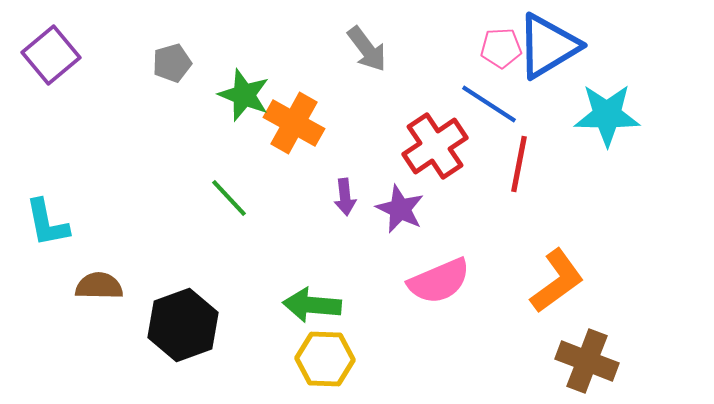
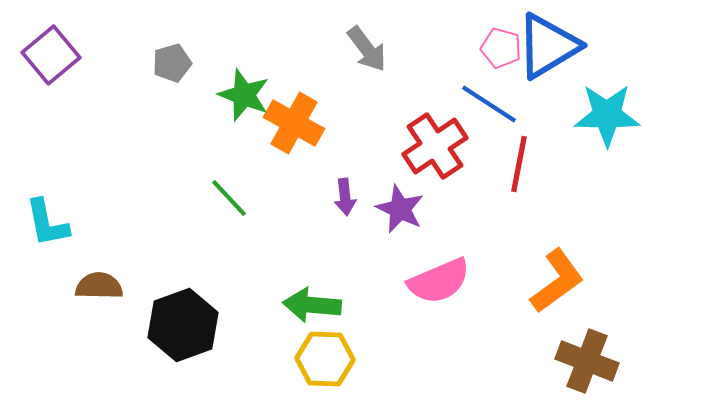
pink pentagon: rotated 18 degrees clockwise
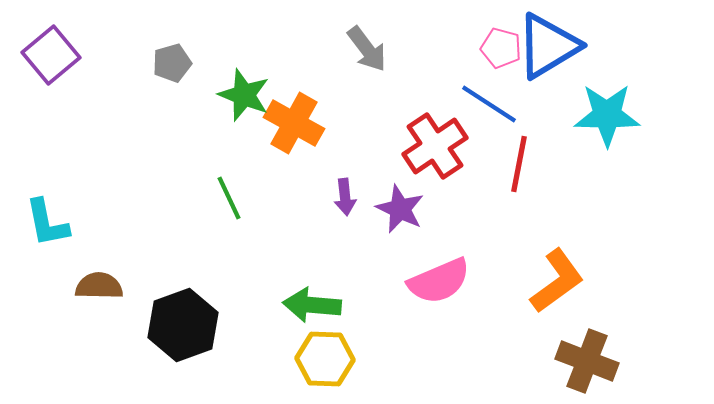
green line: rotated 18 degrees clockwise
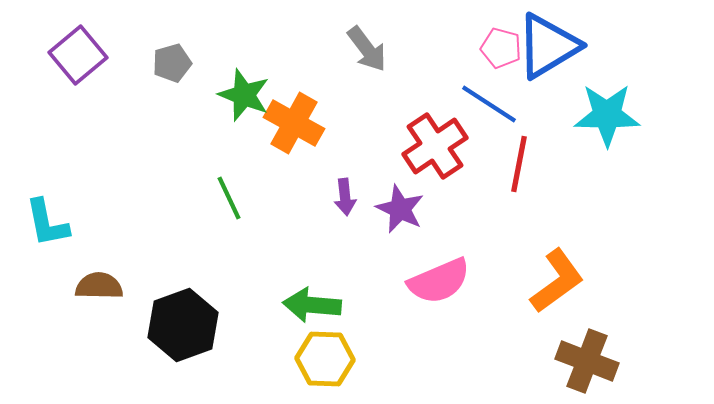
purple square: moved 27 px right
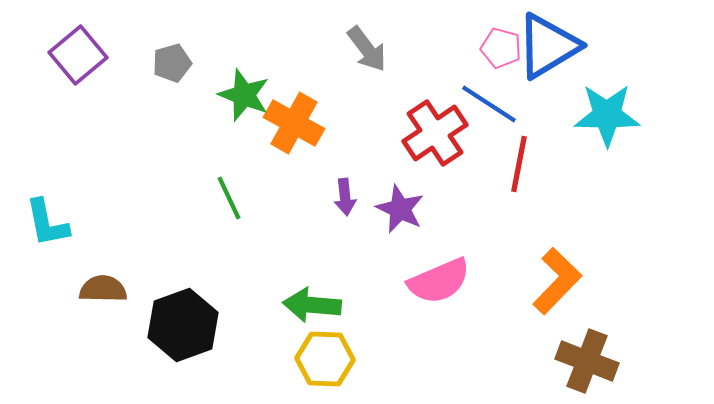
red cross: moved 13 px up
orange L-shape: rotated 10 degrees counterclockwise
brown semicircle: moved 4 px right, 3 px down
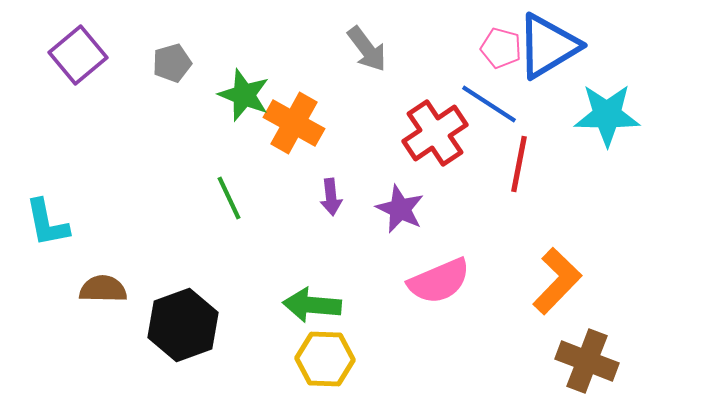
purple arrow: moved 14 px left
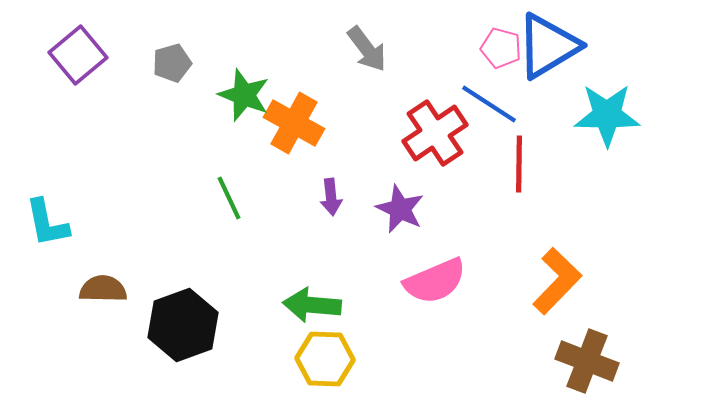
red line: rotated 10 degrees counterclockwise
pink semicircle: moved 4 px left
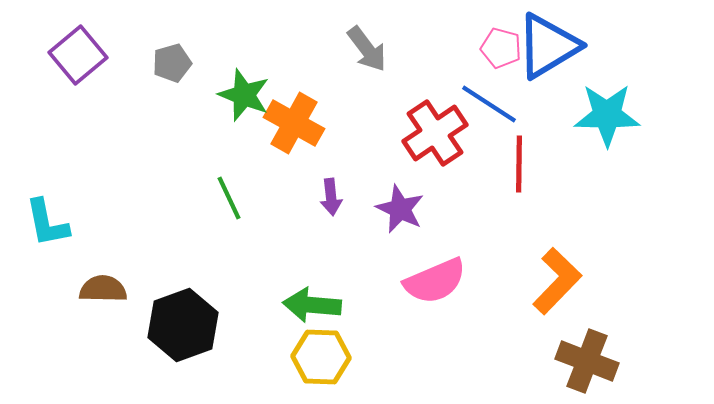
yellow hexagon: moved 4 px left, 2 px up
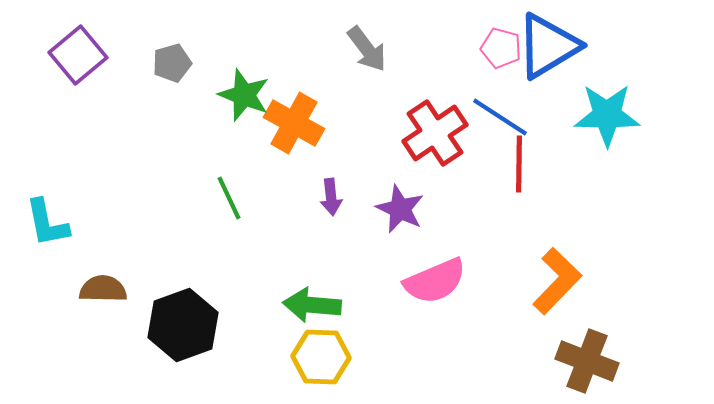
blue line: moved 11 px right, 13 px down
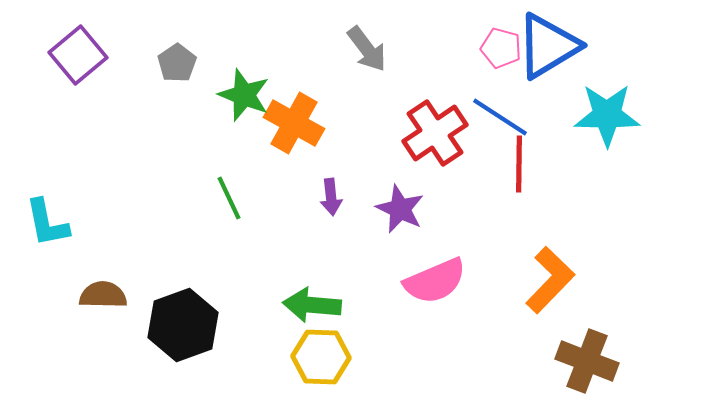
gray pentagon: moved 5 px right; rotated 18 degrees counterclockwise
orange L-shape: moved 7 px left, 1 px up
brown semicircle: moved 6 px down
